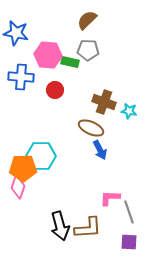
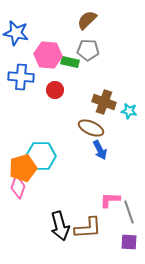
orange pentagon: rotated 16 degrees counterclockwise
pink L-shape: moved 2 px down
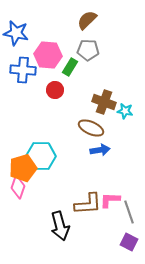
green rectangle: moved 5 px down; rotated 72 degrees counterclockwise
blue cross: moved 2 px right, 7 px up
cyan star: moved 4 px left
blue arrow: rotated 72 degrees counterclockwise
brown L-shape: moved 24 px up
purple square: rotated 24 degrees clockwise
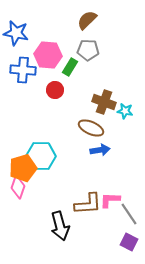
gray line: moved 2 px down; rotated 15 degrees counterclockwise
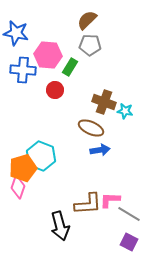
gray pentagon: moved 2 px right, 5 px up
cyan hexagon: rotated 20 degrees clockwise
gray line: rotated 25 degrees counterclockwise
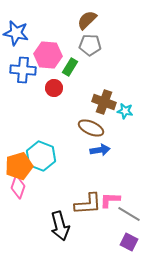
red circle: moved 1 px left, 2 px up
orange pentagon: moved 4 px left, 2 px up
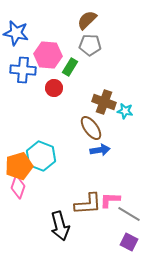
brown ellipse: rotated 30 degrees clockwise
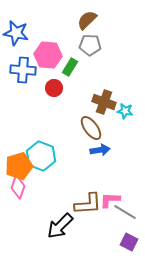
gray line: moved 4 px left, 2 px up
black arrow: rotated 60 degrees clockwise
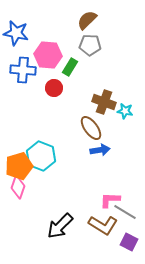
brown L-shape: moved 15 px right, 21 px down; rotated 36 degrees clockwise
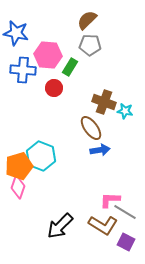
purple square: moved 3 px left
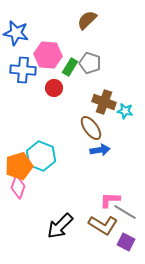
gray pentagon: moved 18 px down; rotated 15 degrees clockwise
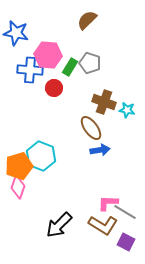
blue cross: moved 7 px right
cyan star: moved 2 px right, 1 px up
pink L-shape: moved 2 px left, 3 px down
black arrow: moved 1 px left, 1 px up
